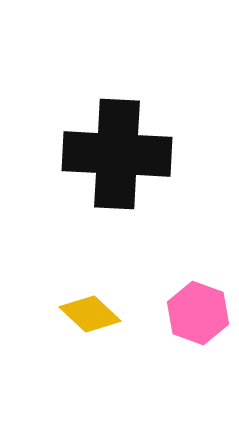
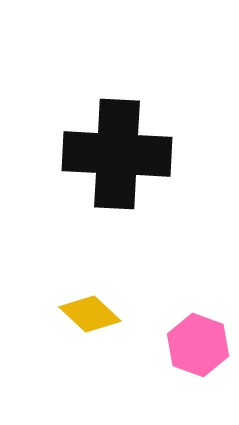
pink hexagon: moved 32 px down
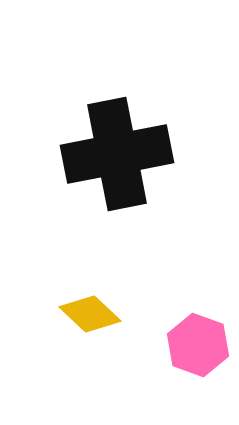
black cross: rotated 14 degrees counterclockwise
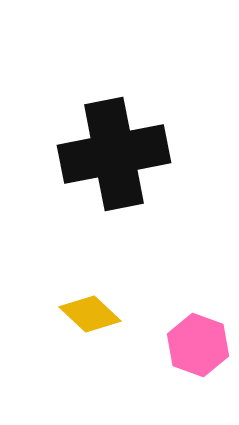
black cross: moved 3 px left
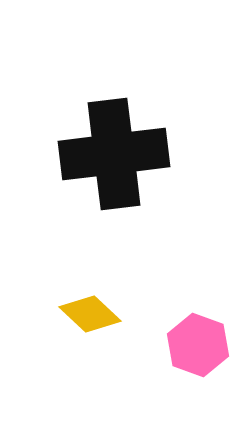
black cross: rotated 4 degrees clockwise
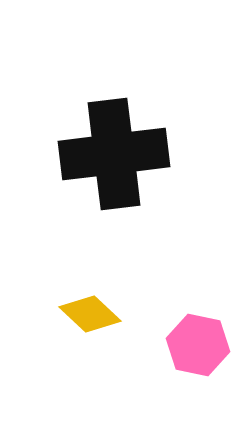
pink hexagon: rotated 8 degrees counterclockwise
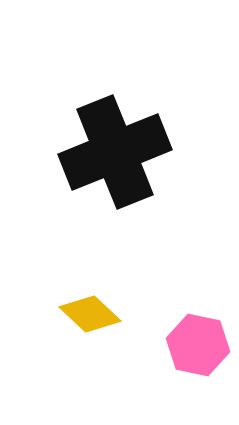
black cross: moved 1 px right, 2 px up; rotated 15 degrees counterclockwise
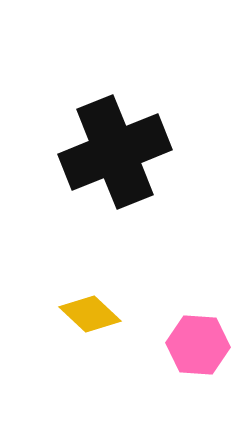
pink hexagon: rotated 8 degrees counterclockwise
